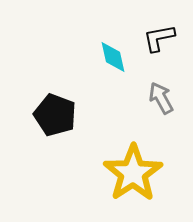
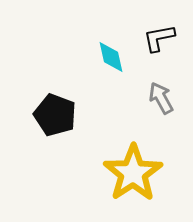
cyan diamond: moved 2 px left
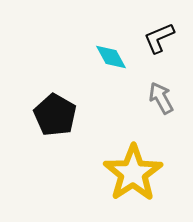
black L-shape: rotated 12 degrees counterclockwise
cyan diamond: rotated 16 degrees counterclockwise
black pentagon: rotated 9 degrees clockwise
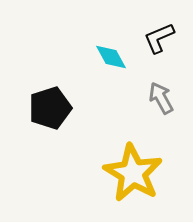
black pentagon: moved 5 px left, 7 px up; rotated 24 degrees clockwise
yellow star: rotated 8 degrees counterclockwise
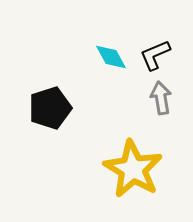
black L-shape: moved 4 px left, 17 px down
gray arrow: rotated 20 degrees clockwise
yellow star: moved 4 px up
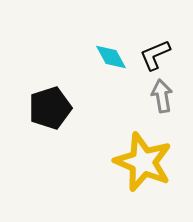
gray arrow: moved 1 px right, 2 px up
yellow star: moved 10 px right, 7 px up; rotated 8 degrees counterclockwise
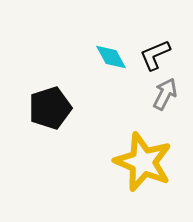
gray arrow: moved 3 px right, 2 px up; rotated 36 degrees clockwise
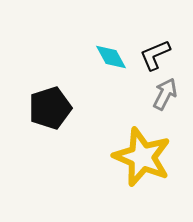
yellow star: moved 1 px left, 5 px up
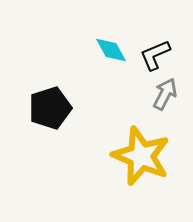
cyan diamond: moved 7 px up
yellow star: moved 1 px left, 1 px up
